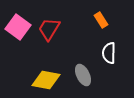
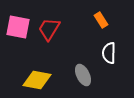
pink square: rotated 25 degrees counterclockwise
yellow diamond: moved 9 px left
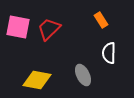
red trapezoid: rotated 15 degrees clockwise
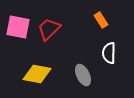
yellow diamond: moved 6 px up
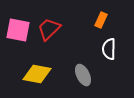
orange rectangle: rotated 56 degrees clockwise
pink square: moved 3 px down
white semicircle: moved 4 px up
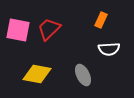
white semicircle: rotated 95 degrees counterclockwise
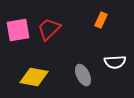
pink square: rotated 20 degrees counterclockwise
white semicircle: moved 6 px right, 13 px down
yellow diamond: moved 3 px left, 3 px down
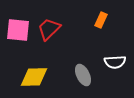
pink square: rotated 15 degrees clockwise
yellow diamond: rotated 12 degrees counterclockwise
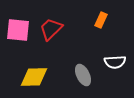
red trapezoid: moved 2 px right
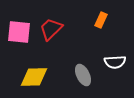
pink square: moved 1 px right, 2 px down
